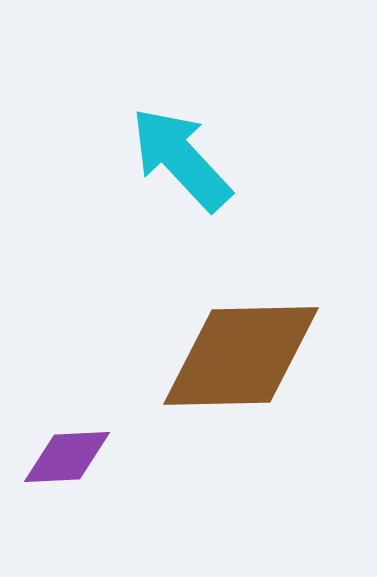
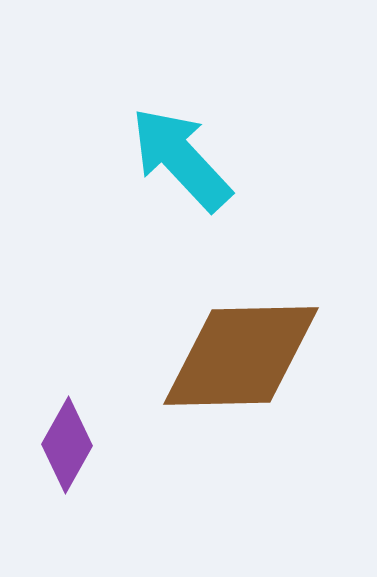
purple diamond: moved 12 px up; rotated 58 degrees counterclockwise
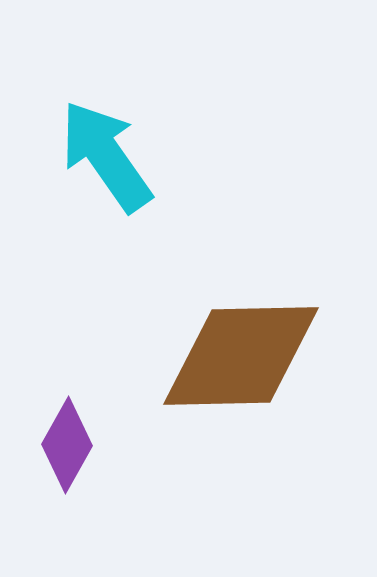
cyan arrow: moved 75 px left, 3 px up; rotated 8 degrees clockwise
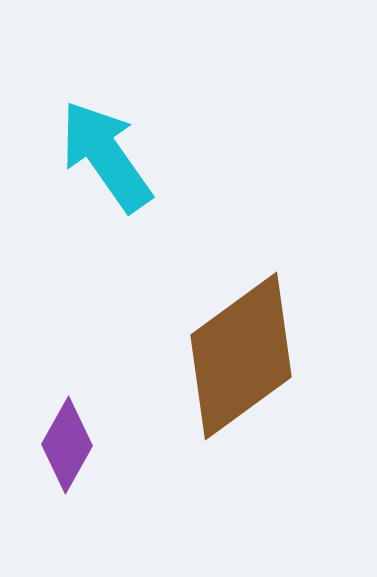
brown diamond: rotated 35 degrees counterclockwise
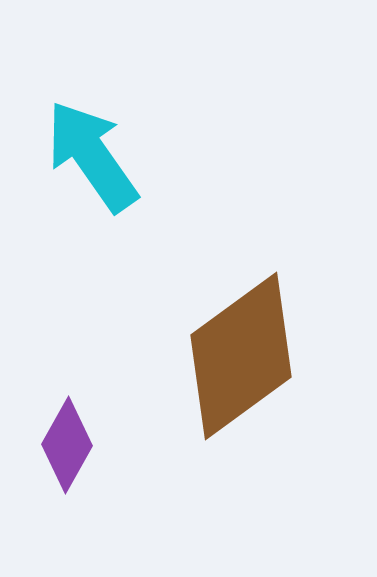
cyan arrow: moved 14 px left
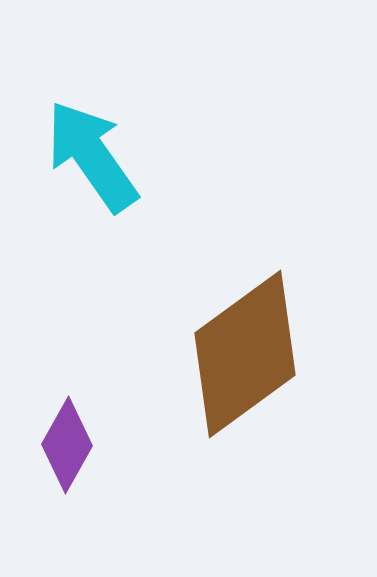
brown diamond: moved 4 px right, 2 px up
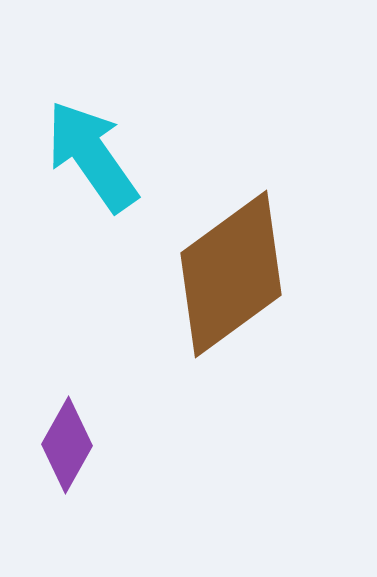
brown diamond: moved 14 px left, 80 px up
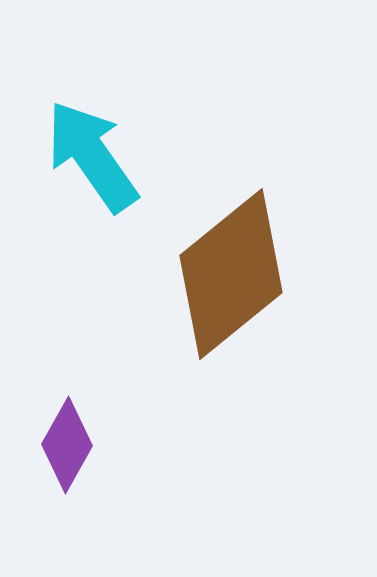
brown diamond: rotated 3 degrees counterclockwise
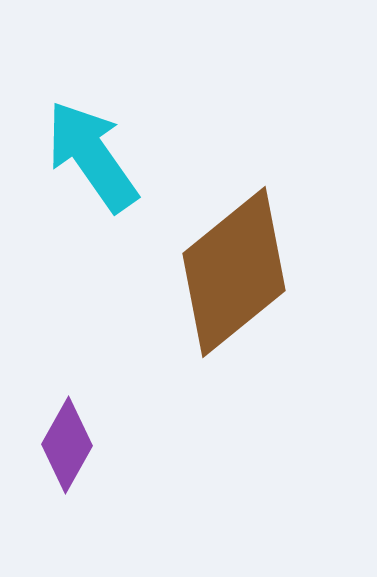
brown diamond: moved 3 px right, 2 px up
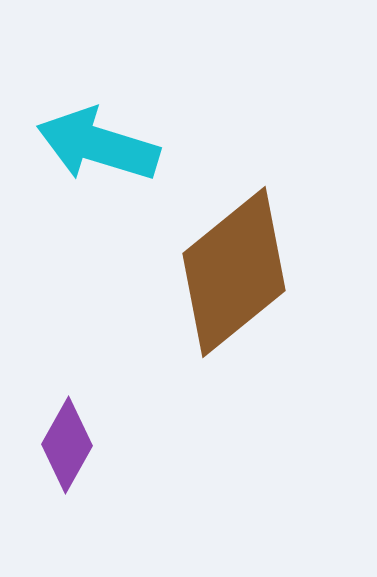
cyan arrow: moved 6 px right, 11 px up; rotated 38 degrees counterclockwise
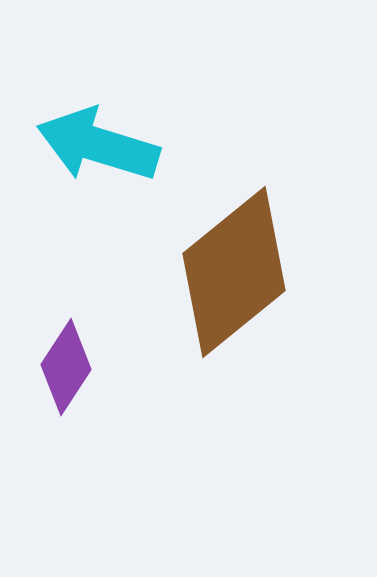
purple diamond: moved 1 px left, 78 px up; rotated 4 degrees clockwise
